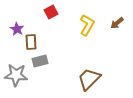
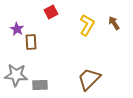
brown arrow: moved 3 px left; rotated 96 degrees clockwise
gray rectangle: moved 24 px down; rotated 14 degrees clockwise
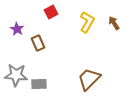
yellow L-shape: moved 3 px up
brown rectangle: moved 7 px right, 1 px down; rotated 21 degrees counterclockwise
gray rectangle: moved 1 px left, 1 px up
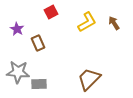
yellow L-shape: rotated 30 degrees clockwise
gray star: moved 2 px right, 3 px up
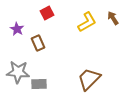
red square: moved 4 px left, 1 px down
brown arrow: moved 1 px left, 5 px up
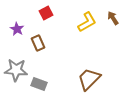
red square: moved 1 px left
gray star: moved 2 px left, 2 px up
gray rectangle: rotated 21 degrees clockwise
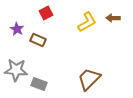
brown arrow: rotated 56 degrees counterclockwise
brown rectangle: moved 3 px up; rotated 42 degrees counterclockwise
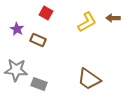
red square: rotated 32 degrees counterclockwise
brown trapezoid: rotated 100 degrees counterclockwise
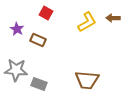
brown trapezoid: moved 2 px left, 1 px down; rotated 30 degrees counterclockwise
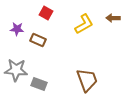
yellow L-shape: moved 3 px left, 2 px down
purple star: rotated 24 degrees counterclockwise
brown trapezoid: rotated 115 degrees counterclockwise
